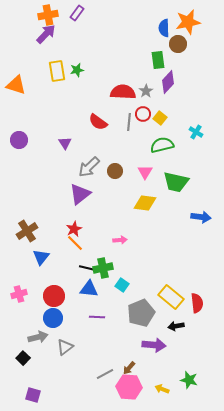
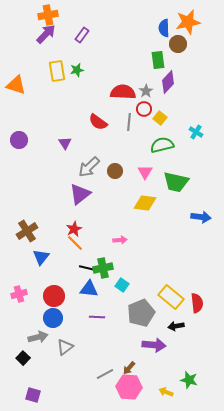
purple rectangle at (77, 13): moved 5 px right, 22 px down
red circle at (143, 114): moved 1 px right, 5 px up
yellow arrow at (162, 389): moved 4 px right, 3 px down
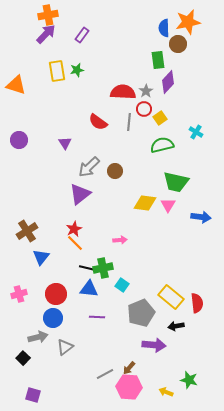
yellow square at (160, 118): rotated 16 degrees clockwise
pink triangle at (145, 172): moved 23 px right, 33 px down
red circle at (54, 296): moved 2 px right, 2 px up
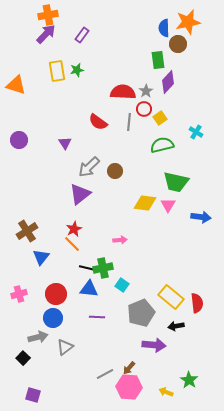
orange line at (75, 243): moved 3 px left, 1 px down
green star at (189, 380): rotated 18 degrees clockwise
